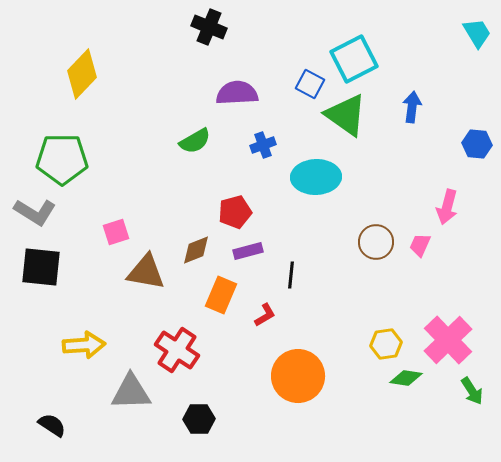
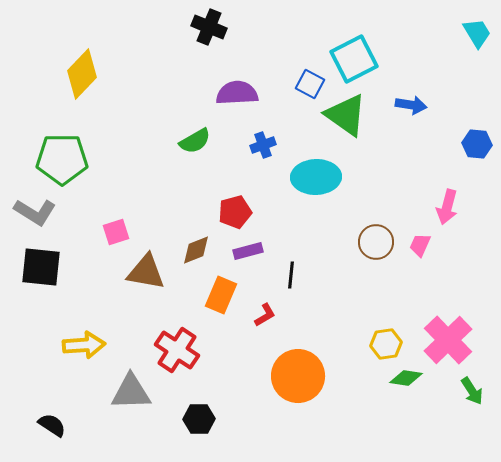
blue arrow: moved 1 px left, 2 px up; rotated 92 degrees clockwise
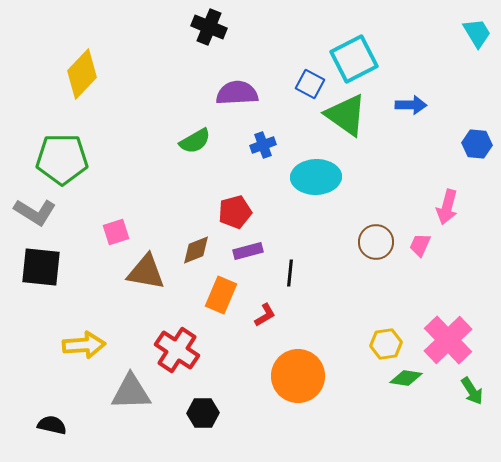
blue arrow: rotated 8 degrees counterclockwise
black line: moved 1 px left, 2 px up
black hexagon: moved 4 px right, 6 px up
black semicircle: rotated 20 degrees counterclockwise
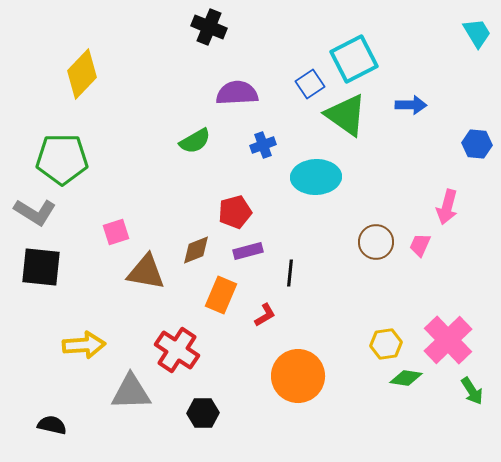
blue square: rotated 28 degrees clockwise
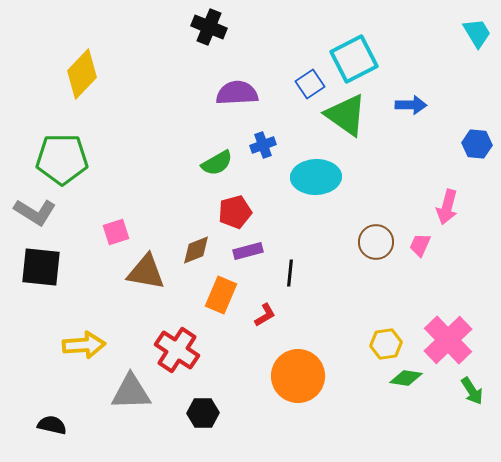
green semicircle: moved 22 px right, 22 px down
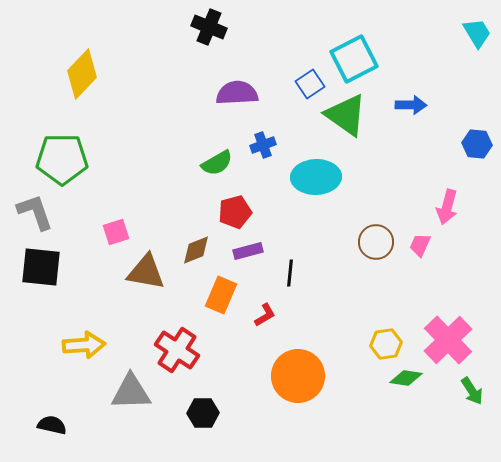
gray L-shape: rotated 141 degrees counterclockwise
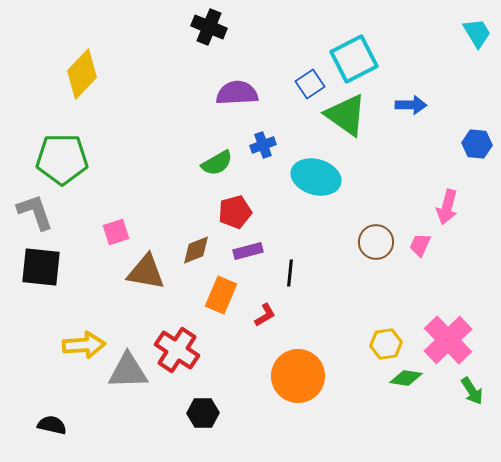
cyan ellipse: rotated 18 degrees clockwise
gray triangle: moved 3 px left, 21 px up
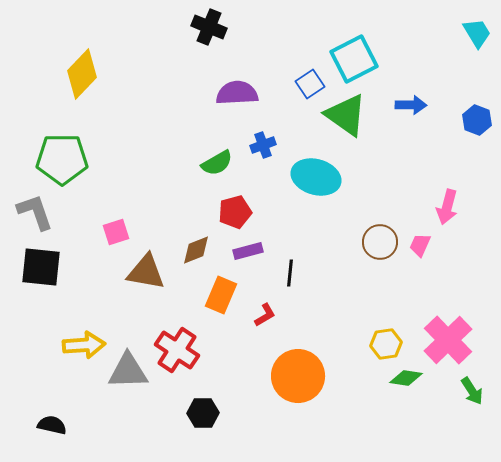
blue hexagon: moved 24 px up; rotated 16 degrees clockwise
brown circle: moved 4 px right
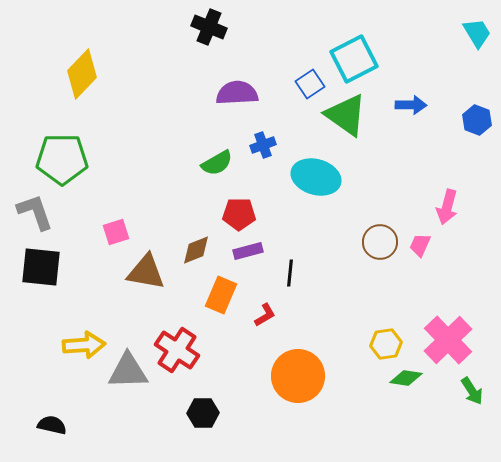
red pentagon: moved 4 px right, 2 px down; rotated 16 degrees clockwise
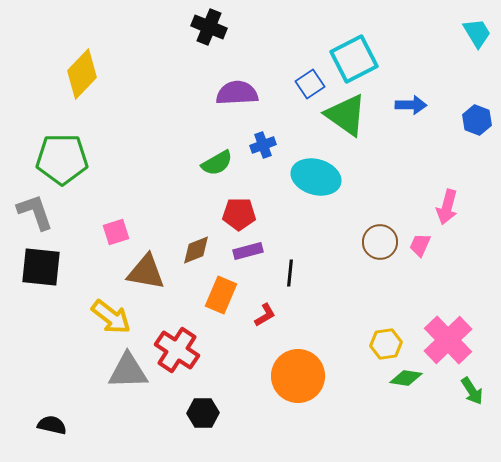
yellow arrow: moved 27 px right, 28 px up; rotated 42 degrees clockwise
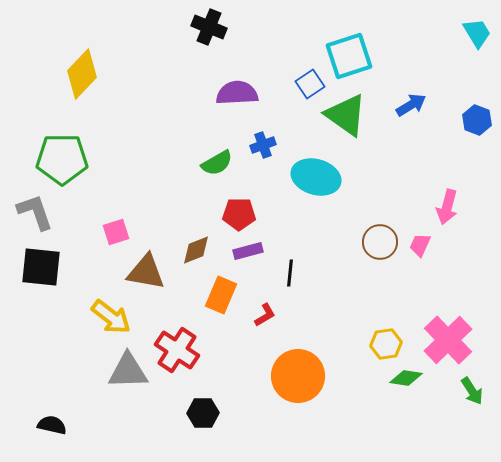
cyan square: moved 5 px left, 3 px up; rotated 9 degrees clockwise
blue arrow: rotated 32 degrees counterclockwise
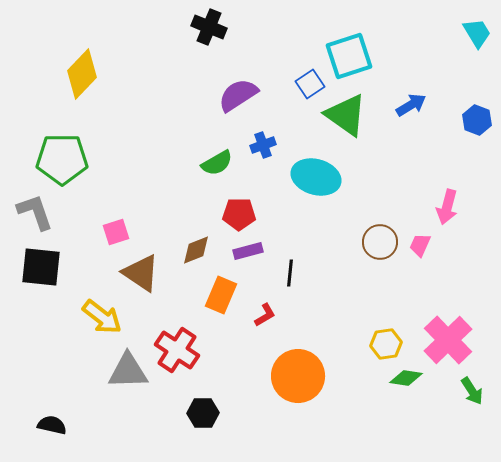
purple semicircle: moved 1 px right, 2 px down; rotated 30 degrees counterclockwise
brown triangle: moved 5 px left, 1 px down; rotated 24 degrees clockwise
yellow arrow: moved 9 px left
